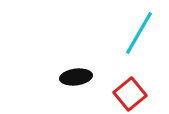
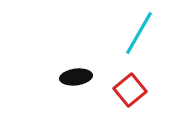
red square: moved 4 px up
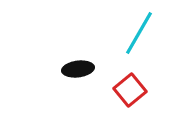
black ellipse: moved 2 px right, 8 px up
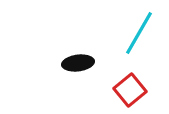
black ellipse: moved 6 px up
